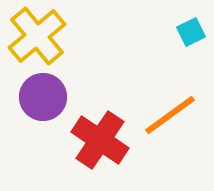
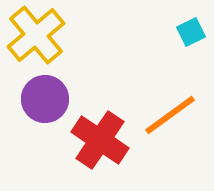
yellow cross: moved 1 px left, 1 px up
purple circle: moved 2 px right, 2 px down
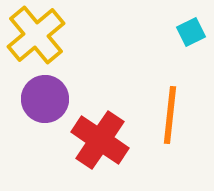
orange line: rotated 48 degrees counterclockwise
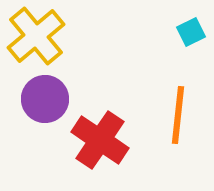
yellow cross: moved 1 px down
orange line: moved 8 px right
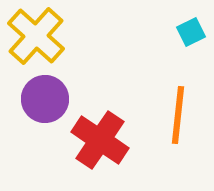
yellow cross: rotated 8 degrees counterclockwise
